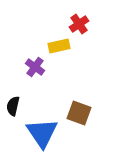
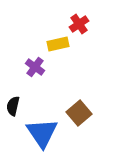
yellow rectangle: moved 1 px left, 2 px up
brown square: rotated 30 degrees clockwise
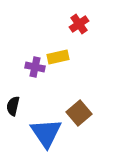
yellow rectangle: moved 13 px down
purple cross: rotated 24 degrees counterclockwise
blue triangle: moved 4 px right
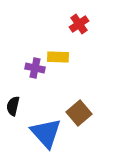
yellow rectangle: rotated 15 degrees clockwise
purple cross: moved 1 px down
blue triangle: rotated 8 degrees counterclockwise
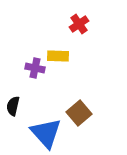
yellow rectangle: moved 1 px up
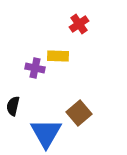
blue triangle: rotated 12 degrees clockwise
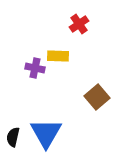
black semicircle: moved 31 px down
brown square: moved 18 px right, 16 px up
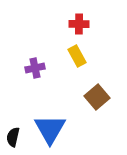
red cross: rotated 36 degrees clockwise
yellow rectangle: moved 19 px right; rotated 60 degrees clockwise
purple cross: rotated 24 degrees counterclockwise
blue triangle: moved 4 px right, 4 px up
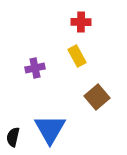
red cross: moved 2 px right, 2 px up
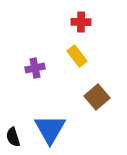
yellow rectangle: rotated 10 degrees counterclockwise
black semicircle: rotated 30 degrees counterclockwise
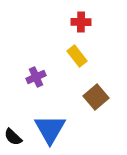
purple cross: moved 1 px right, 9 px down; rotated 12 degrees counterclockwise
brown square: moved 1 px left
black semicircle: rotated 30 degrees counterclockwise
